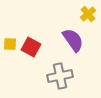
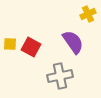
yellow cross: rotated 14 degrees clockwise
purple semicircle: moved 2 px down
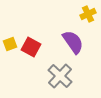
yellow square: rotated 24 degrees counterclockwise
gray cross: rotated 35 degrees counterclockwise
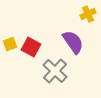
gray cross: moved 5 px left, 5 px up
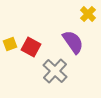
yellow cross: rotated 21 degrees counterclockwise
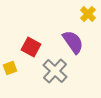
yellow square: moved 24 px down
